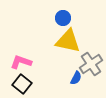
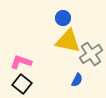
gray cross: moved 10 px up
blue semicircle: moved 1 px right, 2 px down
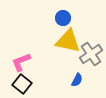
pink L-shape: rotated 40 degrees counterclockwise
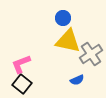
pink L-shape: moved 2 px down
blue semicircle: rotated 40 degrees clockwise
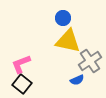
gray cross: moved 1 px left, 7 px down
